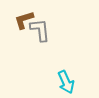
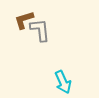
cyan arrow: moved 3 px left
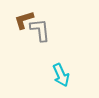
cyan arrow: moved 2 px left, 7 px up
